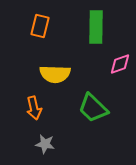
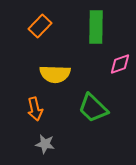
orange rectangle: rotated 30 degrees clockwise
orange arrow: moved 1 px right, 1 px down
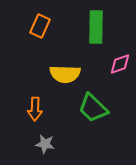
orange rectangle: rotated 20 degrees counterclockwise
yellow semicircle: moved 10 px right
orange arrow: rotated 15 degrees clockwise
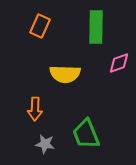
pink diamond: moved 1 px left, 1 px up
green trapezoid: moved 7 px left, 26 px down; rotated 24 degrees clockwise
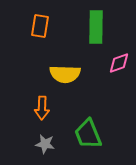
orange rectangle: rotated 15 degrees counterclockwise
orange arrow: moved 7 px right, 1 px up
green trapezoid: moved 2 px right
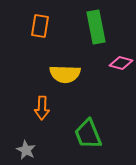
green rectangle: rotated 12 degrees counterclockwise
pink diamond: moved 2 px right; rotated 35 degrees clockwise
gray star: moved 19 px left, 6 px down; rotated 18 degrees clockwise
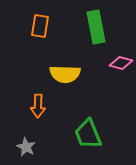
orange arrow: moved 4 px left, 2 px up
gray star: moved 3 px up
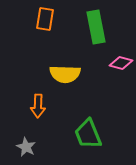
orange rectangle: moved 5 px right, 7 px up
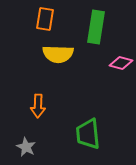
green rectangle: rotated 20 degrees clockwise
yellow semicircle: moved 7 px left, 20 px up
green trapezoid: rotated 16 degrees clockwise
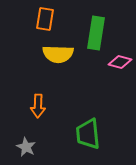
green rectangle: moved 6 px down
pink diamond: moved 1 px left, 1 px up
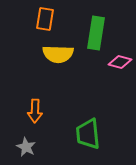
orange arrow: moved 3 px left, 5 px down
